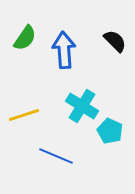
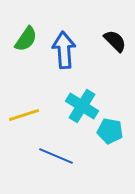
green semicircle: moved 1 px right, 1 px down
cyan pentagon: rotated 15 degrees counterclockwise
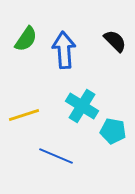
cyan pentagon: moved 3 px right
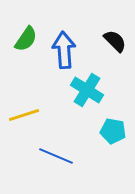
cyan cross: moved 5 px right, 16 px up
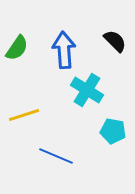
green semicircle: moved 9 px left, 9 px down
